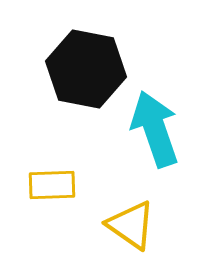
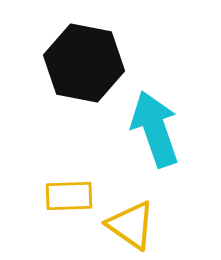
black hexagon: moved 2 px left, 6 px up
yellow rectangle: moved 17 px right, 11 px down
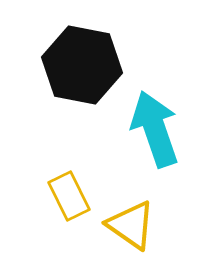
black hexagon: moved 2 px left, 2 px down
yellow rectangle: rotated 66 degrees clockwise
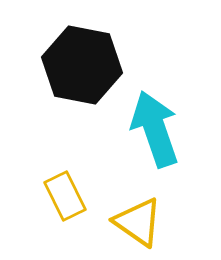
yellow rectangle: moved 4 px left
yellow triangle: moved 7 px right, 3 px up
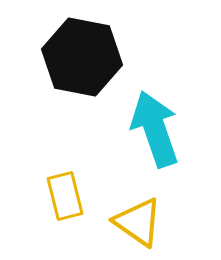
black hexagon: moved 8 px up
yellow rectangle: rotated 12 degrees clockwise
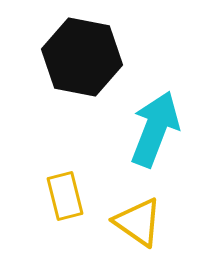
cyan arrow: rotated 40 degrees clockwise
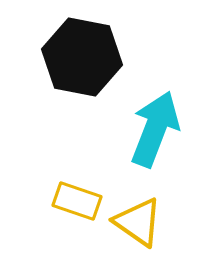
yellow rectangle: moved 12 px right, 5 px down; rotated 57 degrees counterclockwise
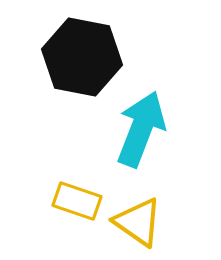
cyan arrow: moved 14 px left
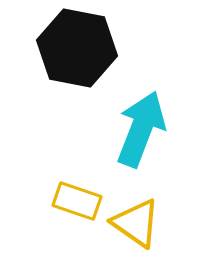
black hexagon: moved 5 px left, 9 px up
yellow triangle: moved 2 px left, 1 px down
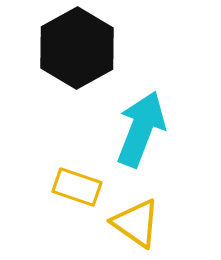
black hexagon: rotated 20 degrees clockwise
yellow rectangle: moved 14 px up
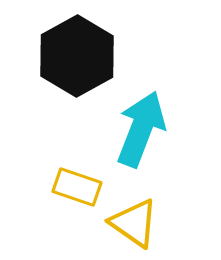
black hexagon: moved 8 px down
yellow triangle: moved 2 px left
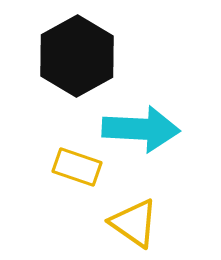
cyan arrow: rotated 72 degrees clockwise
yellow rectangle: moved 20 px up
